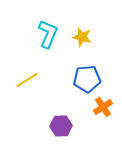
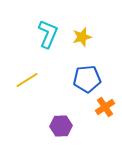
yellow star: rotated 30 degrees counterclockwise
orange cross: moved 2 px right
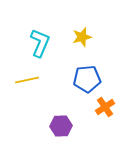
cyan L-shape: moved 8 px left, 9 px down
yellow line: rotated 20 degrees clockwise
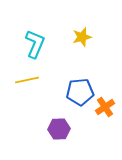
cyan L-shape: moved 5 px left, 1 px down
blue pentagon: moved 7 px left, 13 px down
purple hexagon: moved 2 px left, 3 px down
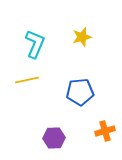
orange cross: moved 24 px down; rotated 18 degrees clockwise
purple hexagon: moved 5 px left, 9 px down
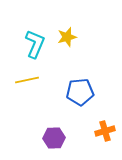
yellow star: moved 15 px left
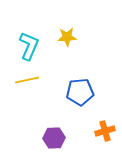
yellow star: rotated 12 degrees clockwise
cyan L-shape: moved 6 px left, 2 px down
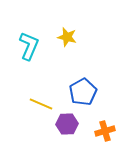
yellow star: rotated 18 degrees clockwise
yellow line: moved 14 px right, 24 px down; rotated 35 degrees clockwise
blue pentagon: moved 3 px right; rotated 24 degrees counterclockwise
purple hexagon: moved 13 px right, 14 px up
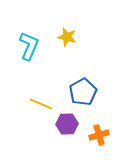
orange cross: moved 6 px left, 4 px down
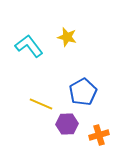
cyan L-shape: rotated 60 degrees counterclockwise
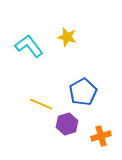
purple hexagon: rotated 15 degrees counterclockwise
orange cross: moved 2 px right, 1 px down
